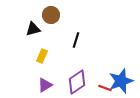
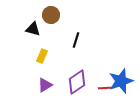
black triangle: rotated 28 degrees clockwise
red line: rotated 24 degrees counterclockwise
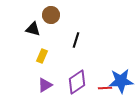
blue star: rotated 15 degrees clockwise
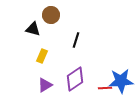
purple diamond: moved 2 px left, 3 px up
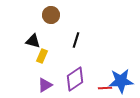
black triangle: moved 12 px down
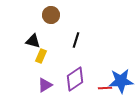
yellow rectangle: moved 1 px left
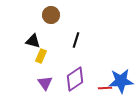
purple triangle: moved 2 px up; rotated 35 degrees counterclockwise
